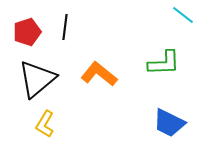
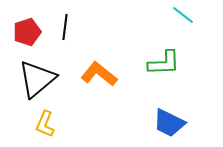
yellow L-shape: rotated 8 degrees counterclockwise
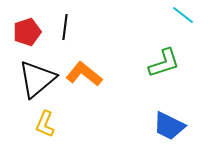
green L-shape: rotated 16 degrees counterclockwise
orange L-shape: moved 15 px left
blue trapezoid: moved 3 px down
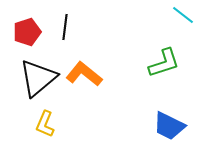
black triangle: moved 1 px right, 1 px up
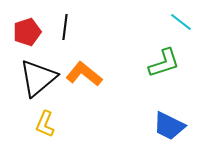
cyan line: moved 2 px left, 7 px down
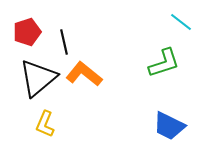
black line: moved 1 px left, 15 px down; rotated 20 degrees counterclockwise
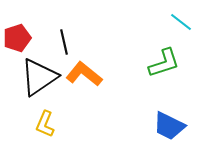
red pentagon: moved 10 px left, 6 px down
black triangle: moved 1 px right, 1 px up; rotated 6 degrees clockwise
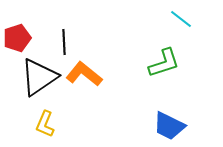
cyan line: moved 3 px up
black line: rotated 10 degrees clockwise
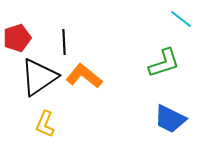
orange L-shape: moved 2 px down
blue trapezoid: moved 1 px right, 7 px up
